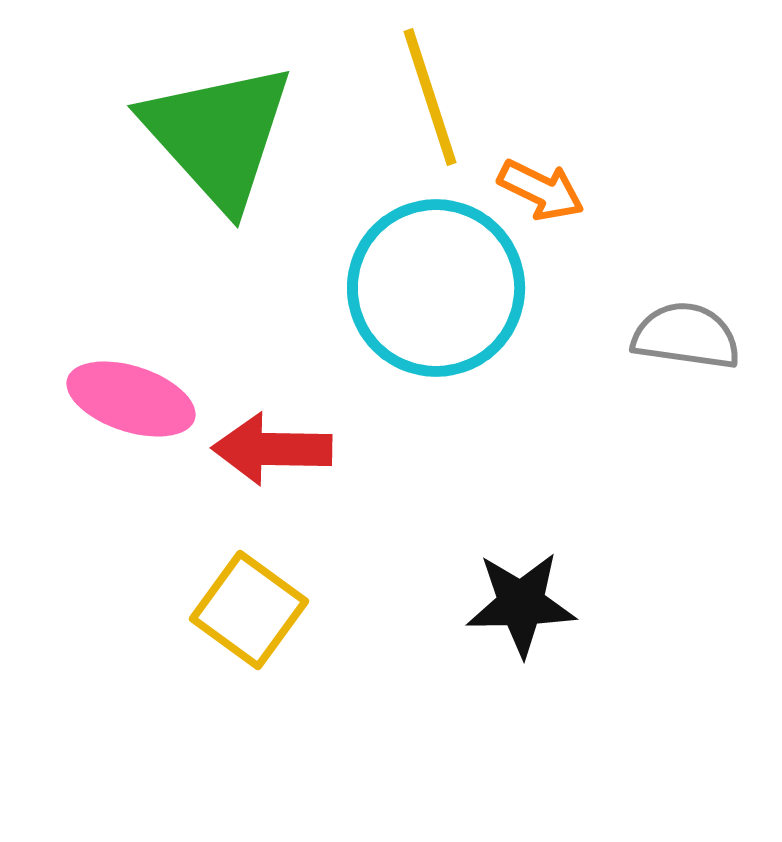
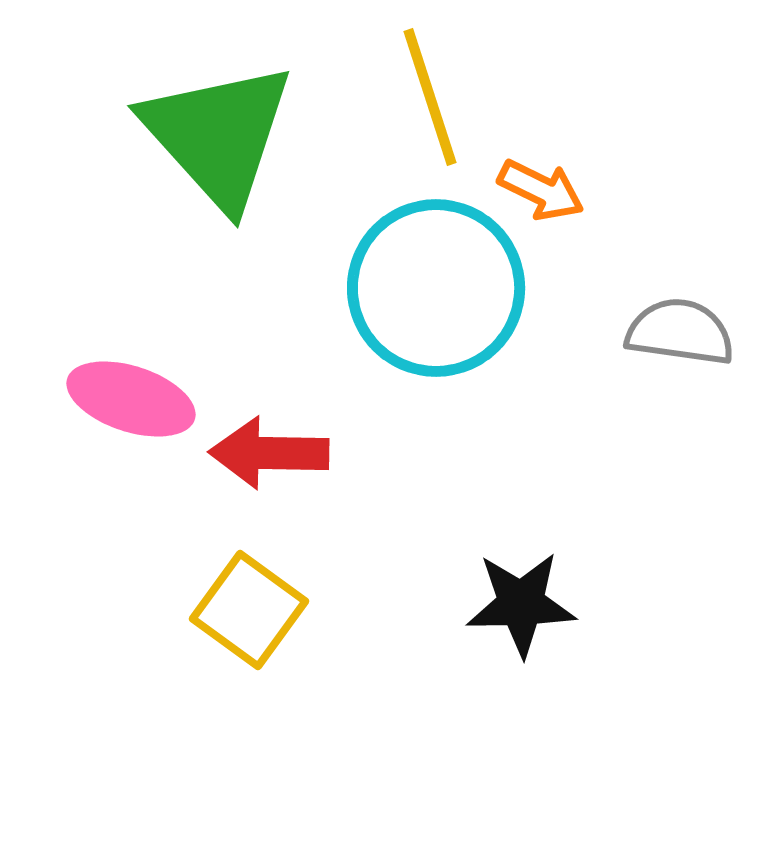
gray semicircle: moved 6 px left, 4 px up
red arrow: moved 3 px left, 4 px down
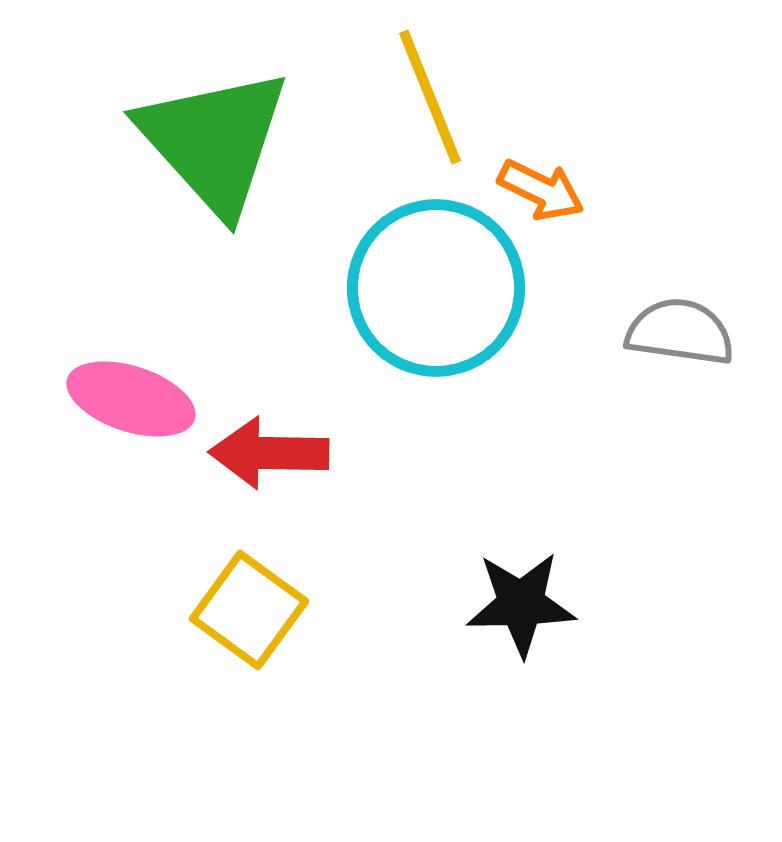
yellow line: rotated 4 degrees counterclockwise
green triangle: moved 4 px left, 6 px down
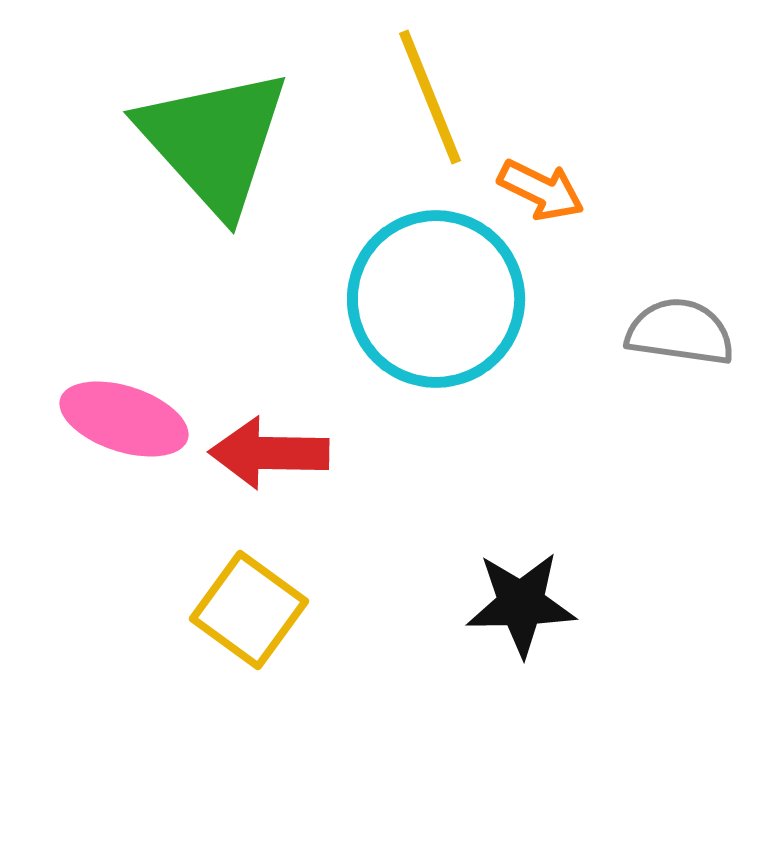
cyan circle: moved 11 px down
pink ellipse: moved 7 px left, 20 px down
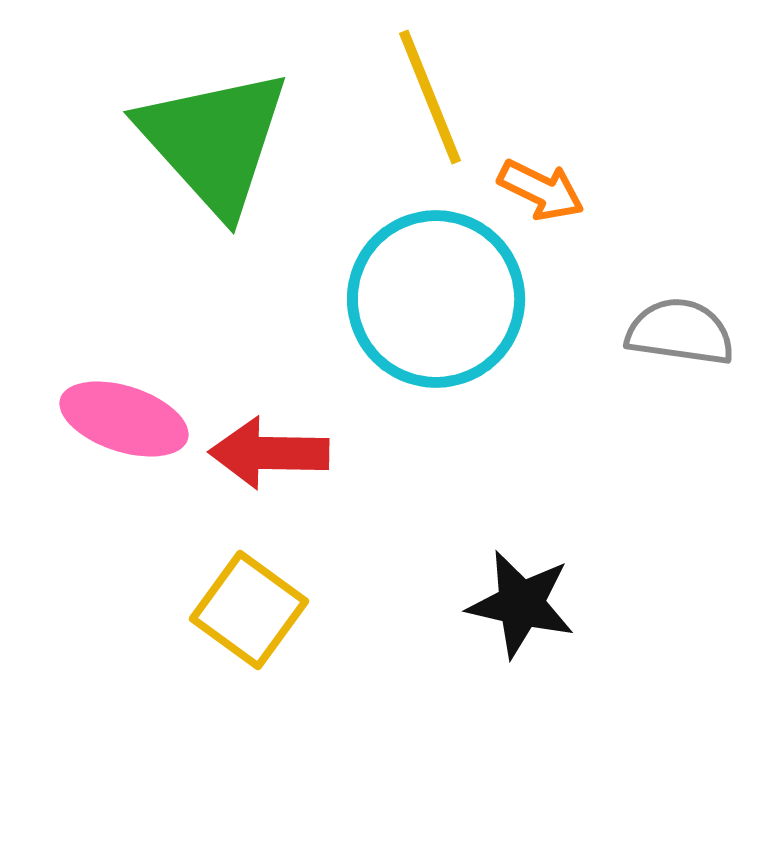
black star: rotated 14 degrees clockwise
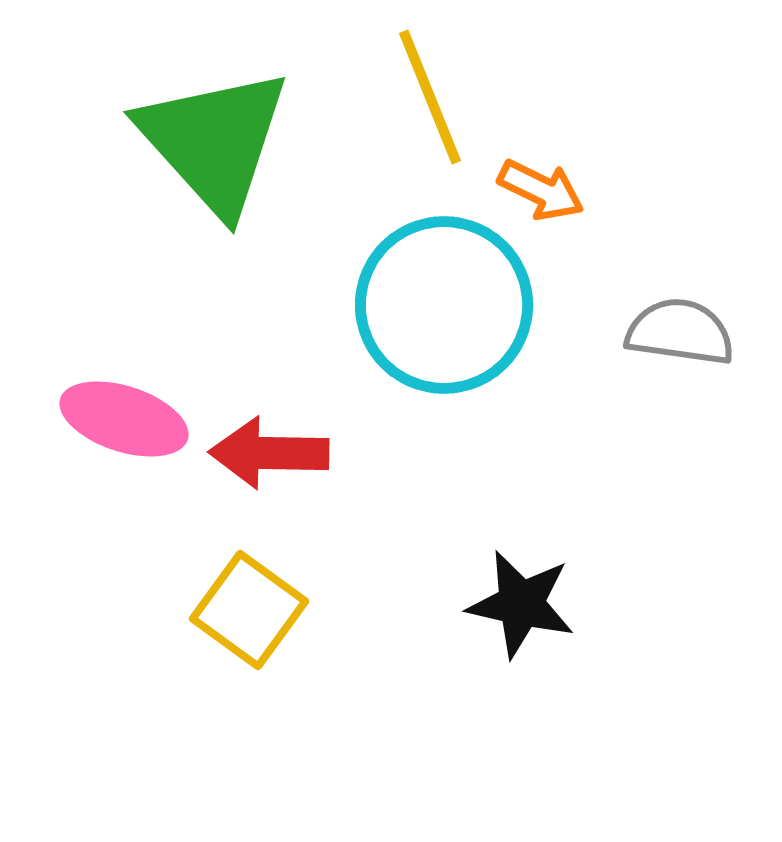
cyan circle: moved 8 px right, 6 px down
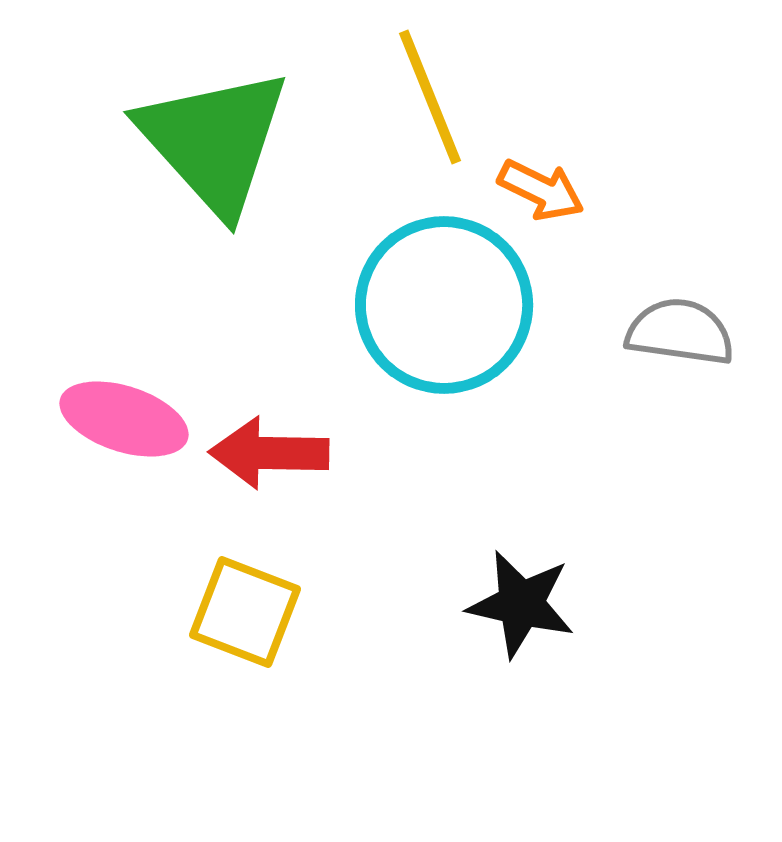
yellow square: moved 4 px left, 2 px down; rotated 15 degrees counterclockwise
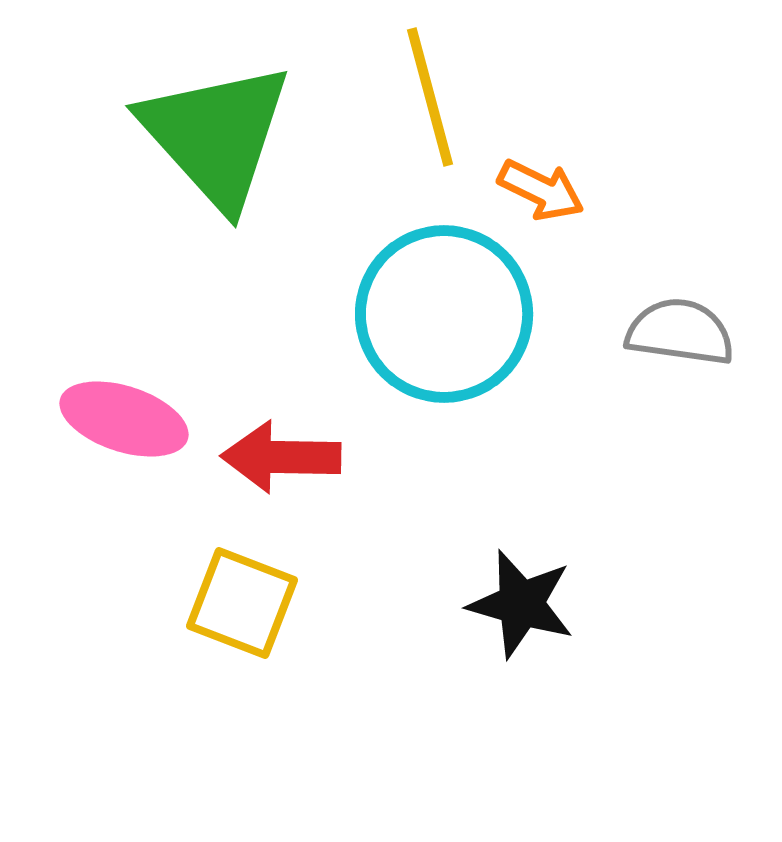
yellow line: rotated 7 degrees clockwise
green triangle: moved 2 px right, 6 px up
cyan circle: moved 9 px down
red arrow: moved 12 px right, 4 px down
black star: rotated 3 degrees clockwise
yellow square: moved 3 px left, 9 px up
